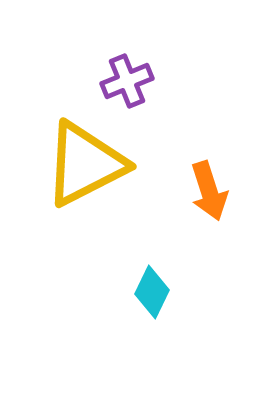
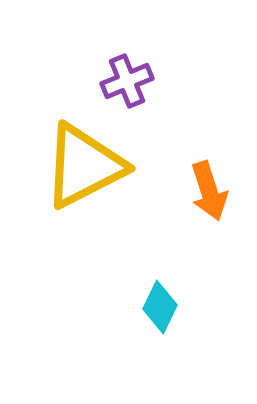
yellow triangle: moved 1 px left, 2 px down
cyan diamond: moved 8 px right, 15 px down
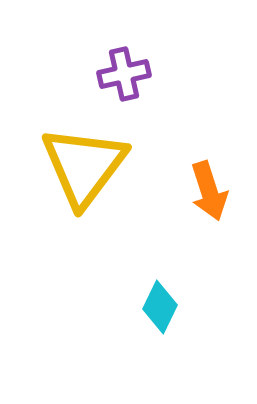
purple cross: moved 3 px left, 7 px up; rotated 9 degrees clockwise
yellow triangle: rotated 26 degrees counterclockwise
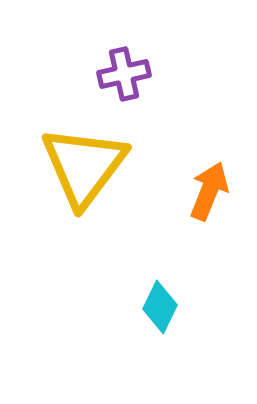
orange arrow: rotated 140 degrees counterclockwise
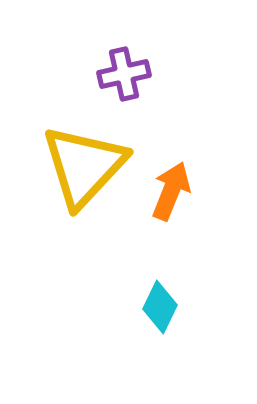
yellow triangle: rotated 6 degrees clockwise
orange arrow: moved 38 px left
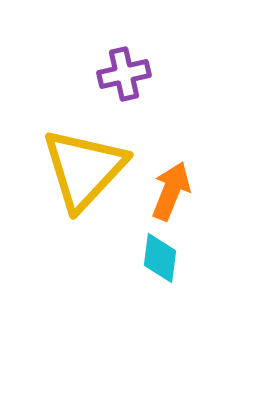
yellow triangle: moved 3 px down
cyan diamond: moved 49 px up; rotated 18 degrees counterclockwise
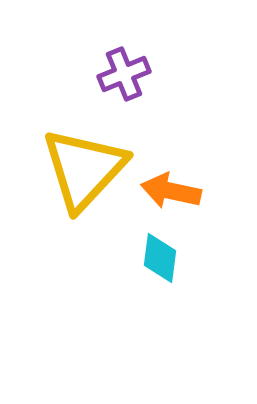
purple cross: rotated 9 degrees counterclockwise
orange arrow: rotated 100 degrees counterclockwise
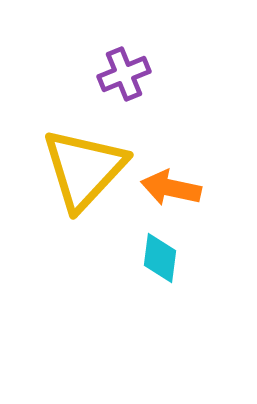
orange arrow: moved 3 px up
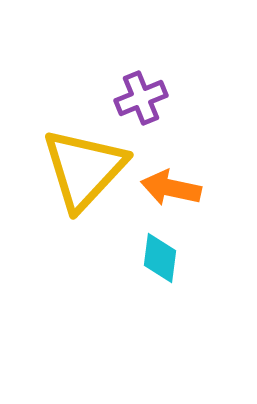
purple cross: moved 17 px right, 24 px down
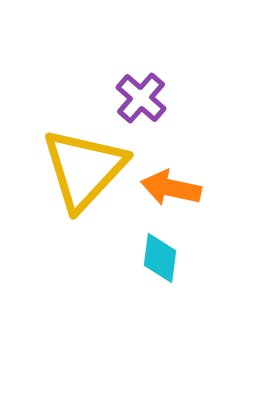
purple cross: rotated 27 degrees counterclockwise
